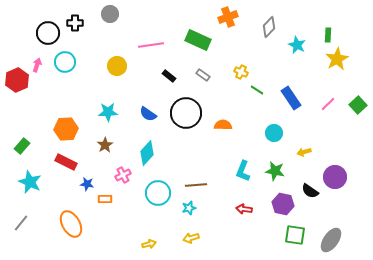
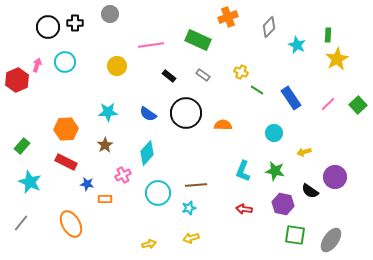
black circle at (48, 33): moved 6 px up
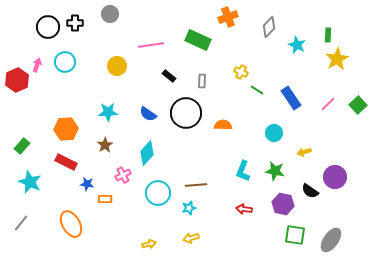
gray rectangle at (203, 75): moved 1 px left, 6 px down; rotated 56 degrees clockwise
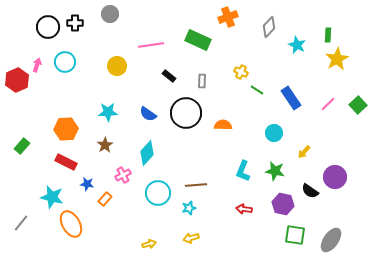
yellow arrow at (304, 152): rotated 32 degrees counterclockwise
cyan star at (30, 182): moved 22 px right, 15 px down; rotated 10 degrees counterclockwise
orange rectangle at (105, 199): rotated 48 degrees counterclockwise
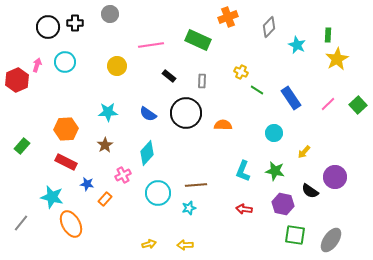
yellow arrow at (191, 238): moved 6 px left, 7 px down; rotated 14 degrees clockwise
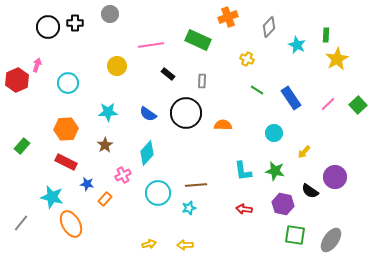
green rectangle at (328, 35): moved 2 px left
cyan circle at (65, 62): moved 3 px right, 21 px down
yellow cross at (241, 72): moved 6 px right, 13 px up
black rectangle at (169, 76): moved 1 px left, 2 px up
cyan L-shape at (243, 171): rotated 30 degrees counterclockwise
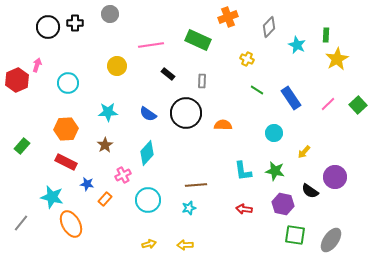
cyan circle at (158, 193): moved 10 px left, 7 px down
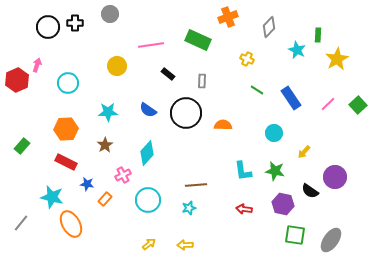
green rectangle at (326, 35): moved 8 px left
cyan star at (297, 45): moved 5 px down
blue semicircle at (148, 114): moved 4 px up
yellow arrow at (149, 244): rotated 24 degrees counterclockwise
